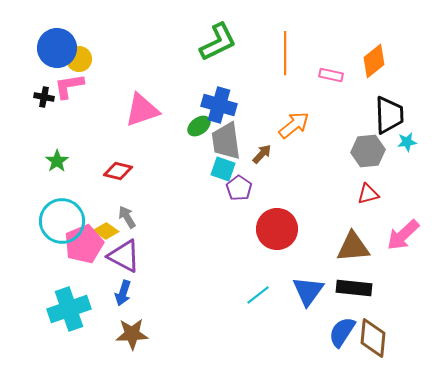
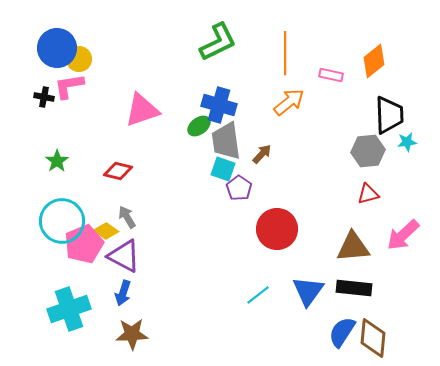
orange arrow: moved 5 px left, 23 px up
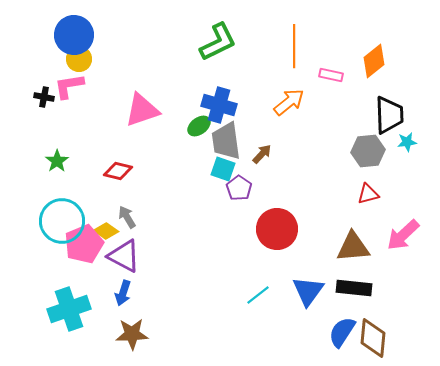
blue circle: moved 17 px right, 13 px up
orange line: moved 9 px right, 7 px up
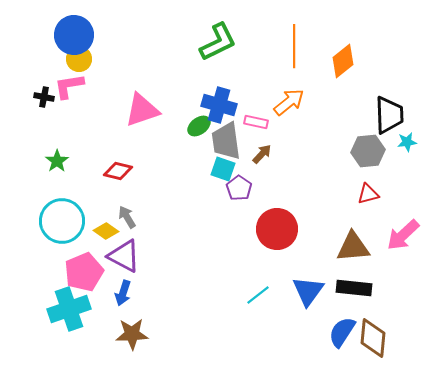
orange diamond: moved 31 px left
pink rectangle: moved 75 px left, 47 px down
pink pentagon: moved 28 px down
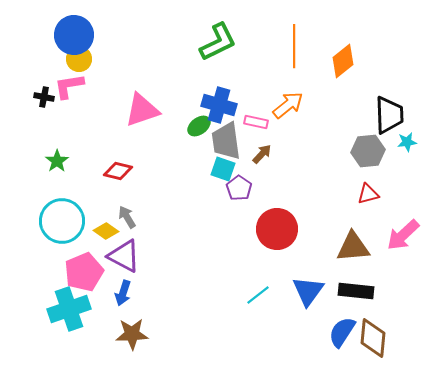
orange arrow: moved 1 px left, 3 px down
black rectangle: moved 2 px right, 3 px down
